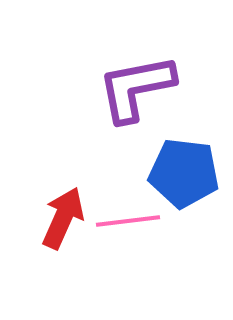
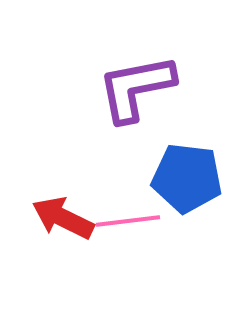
blue pentagon: moved 3 px right, 5 px down
red arrow: rotated 88 degrees counterclockwise
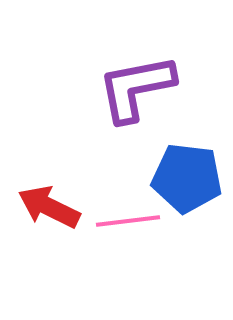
red arrow: moved 14 px left, 11 px up
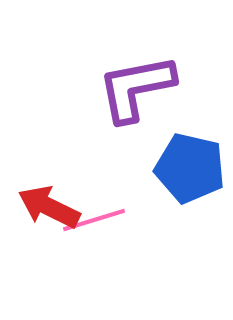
blue pentagon: moved 3 px right, 10 px up; rotated 6 degrees clockwise
pink line: moved 34 px left, 1 px up; rotated 10 degrees counterclockwise
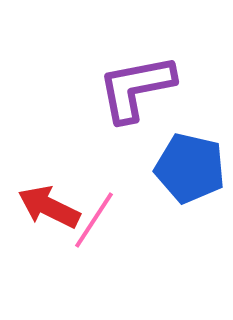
pink line: rotated 40 degrees counterclockwise
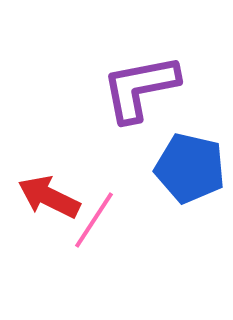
purple L-shape: moved 4 px right
red arrow: moved 10 px up
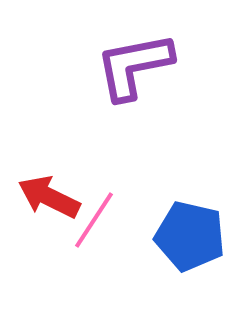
purple L-shape: moved 6 px left, 22 px up
blue pentagon: moved 68 px down
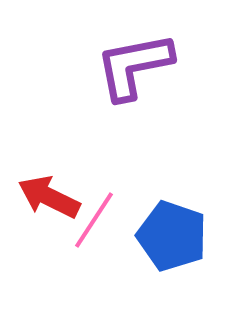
blue pentagon: moved 18 px left; rotated 6 degrees clockwise
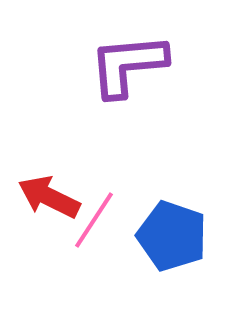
purple L-shape: moved 6 px left, 1 px up; rotated 6 degrees clockwise
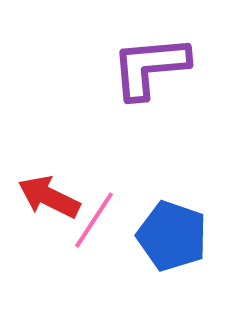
purple L-shape: moved 22 px right, 2 px down
